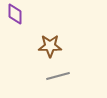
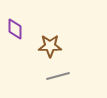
purple diamond: moved 15 px down
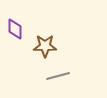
brown star: moved 5 px left
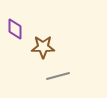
brown star: moved 2 px left, 1 px down
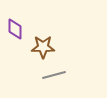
gray line: moved 4 px left, 1 px up
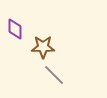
gray line: rotated 60 degrees clockwise
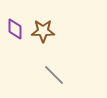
brown star: moved 16 px up
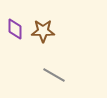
gray line: rotated 15 degrees counterclockwise
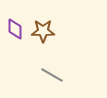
gray line: moved 2 px left
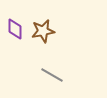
brown star: rotated 10 degrees counterclockwise
